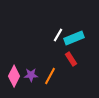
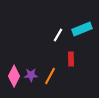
cyan rectangle: moved 8 px right, 9 px up
red rectangle: rotated 32 degrees clockwise
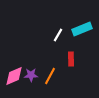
pink diamond: rotated 40 degrees clockwise
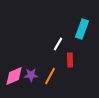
cyan rectangle: rotated 48 degrees counterclockwise
white line: moved 9 px down
red rectangle: moved 1 px left, 1 px down
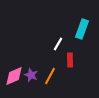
purple star: rotated 24 degrees clockwise
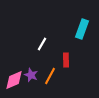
white line: moved 16 px left
red rectangle: moved 4 px left
pink diamond: moved 4 px down
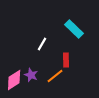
cyan rectangle: moved 8 px left; rotated 66 degrees counterclockwise
orange line: moved 5 px right; rotated 24 degrees clockwise
pink diamond: rotated 10 degrees counterclockwise
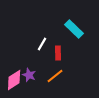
red rectangle: moved 8 px left, 7 px up
purple star: moved 2 px left
